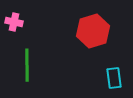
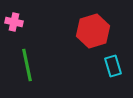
green line: rotated 12 degrees counterclockwise
cyan rectangle: moved 1 px left, 12 px up; rotated 10 degrees counterclockwise
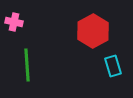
red hexagon: rotated 12 degrees counterclockwise
green line: rotated 8 degrees clockwise
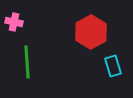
red hexagon: moved 2 px left, 1 px down
green line: moved 3 px up
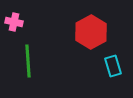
green line: moved 1 px right, 1 px up
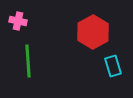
pink cross: moved 4 px right, 1 px up
red hexagon: moved 2 px right
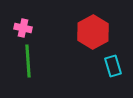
pink cross: moved 5 px right, 7 px down
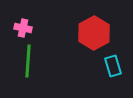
red hexagon: moved 1 px right, 1 px down
green line: rotated 8 degrees clockwise
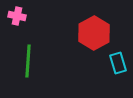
pink cross: moved 6 px left, 12 px up
cyan rectangle: moved 5 px right, 3 px up
